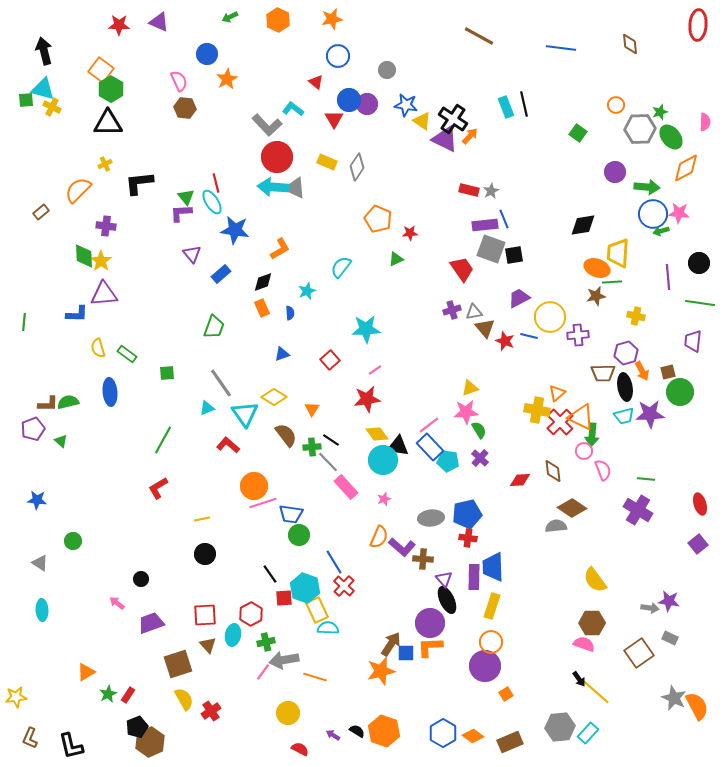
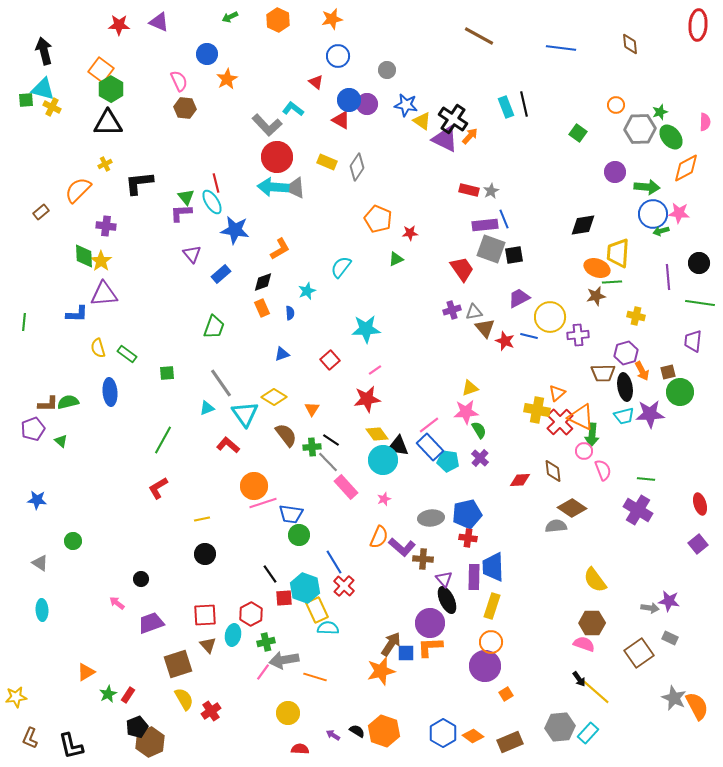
red triangle at (334, 119): moved 7 px right, 1 px down; rotated 30 degrees counterclockwise
red semicircle at (300, 749): rotated 24 degrees counterclockwise
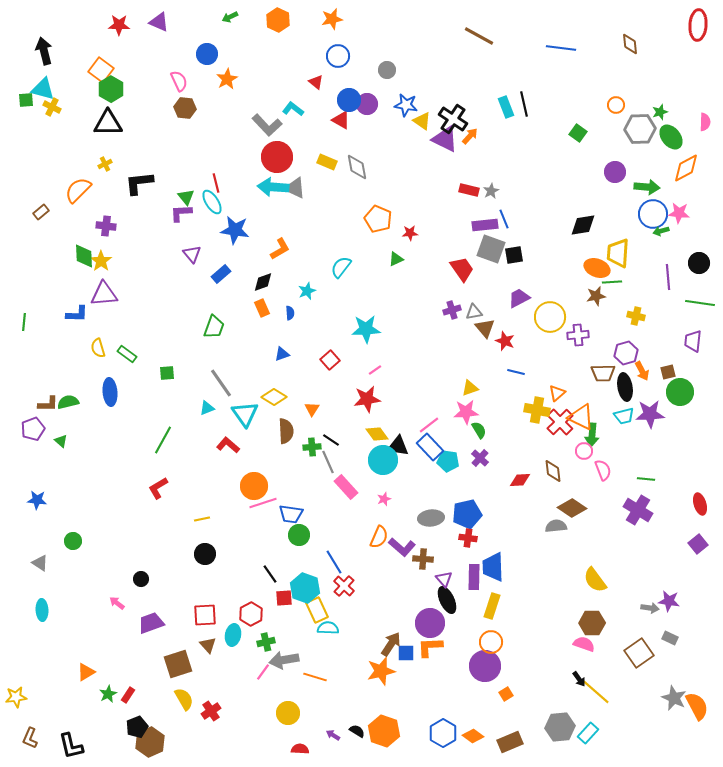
gray diamond at (357, 167): rotated 44 degrees counterclockwise
blue line at (529, 336): moved 13 px left, 36 px down
brown semicircle at (286, 435): moved 4 px up; rotated 35 degrees clockwise
gray line at (328, 462): rotated 20 degrees clockwise
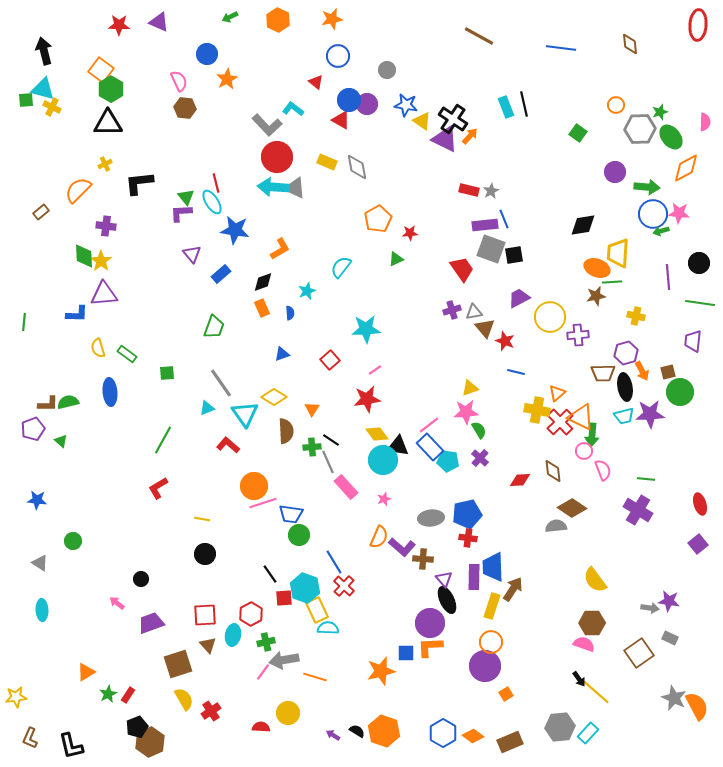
orange pentagon at (378, 219): rotated 20 degrees clockwise
yellow line at (202, 519): rotated 21 degrees clockwise
brown arrow at (391, 644): moved 122 px right, 55 px up
red semicircle at (300, 749): moved 39 px left, 22 px up
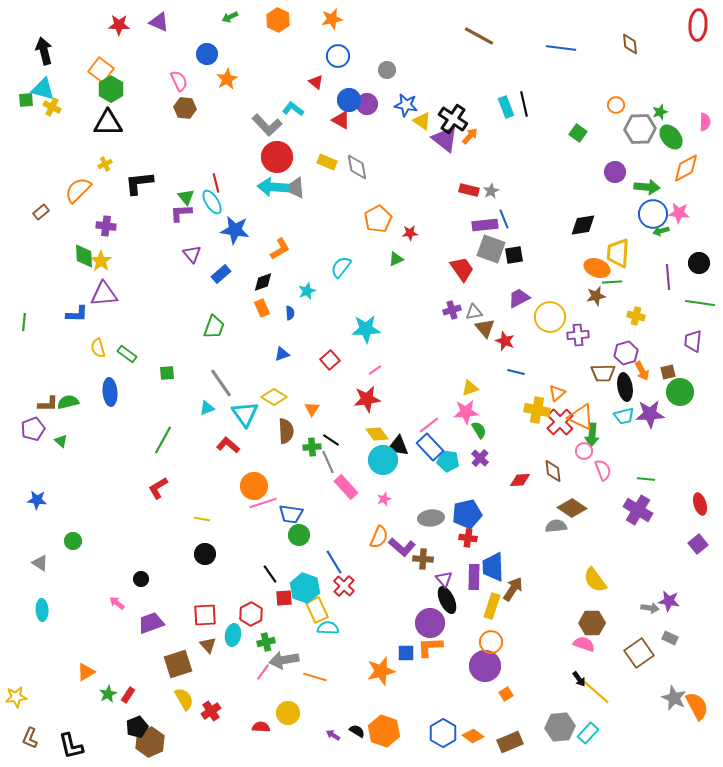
purple triangle at (445, 139): rotated 12 degrees clockwise
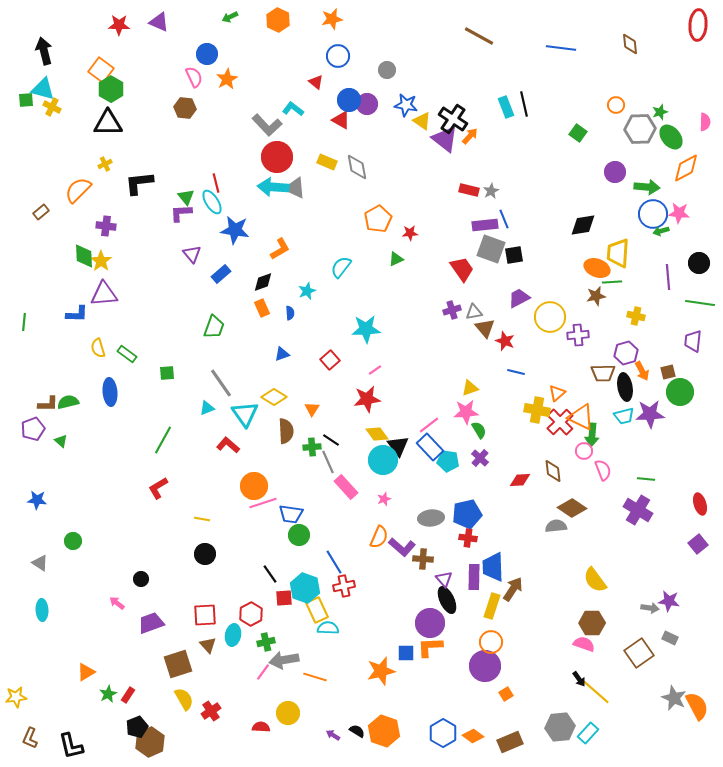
pink semicircle at (179, 81): moved 15 px right, 4 px up
black triangle at (398, 446): rotated 45 degrees clockwise
red cross at (344, 586): rotated 35 degrees clockwise
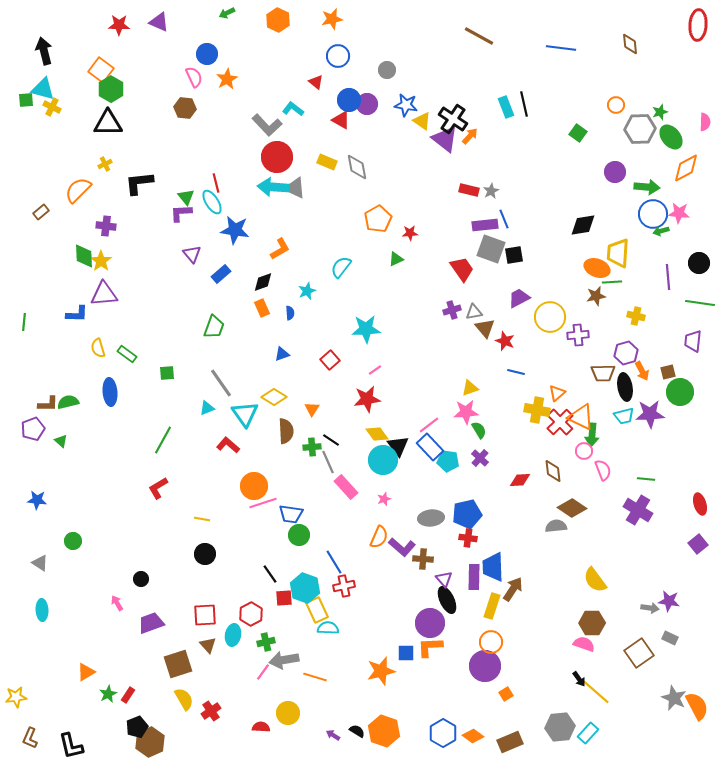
green arrow at (230, 17): moved 3 px left, 4 px up
pink arrow at (117, 603): rotated 21 degrees clockwise
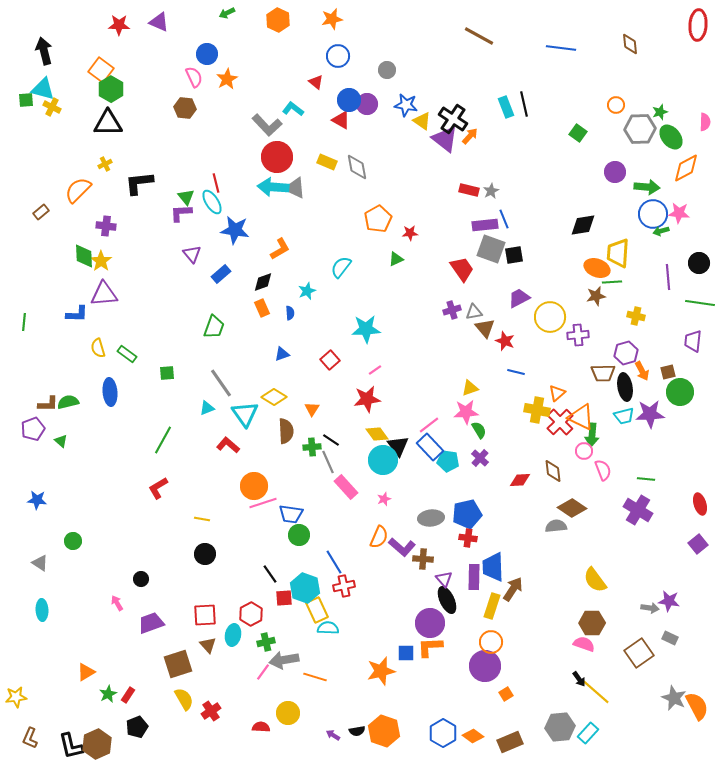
black semicircle at (357, 731): rotated 140 degrees clockwise
brown hexagon at (150, 742): moved 53 px left, 2 px down
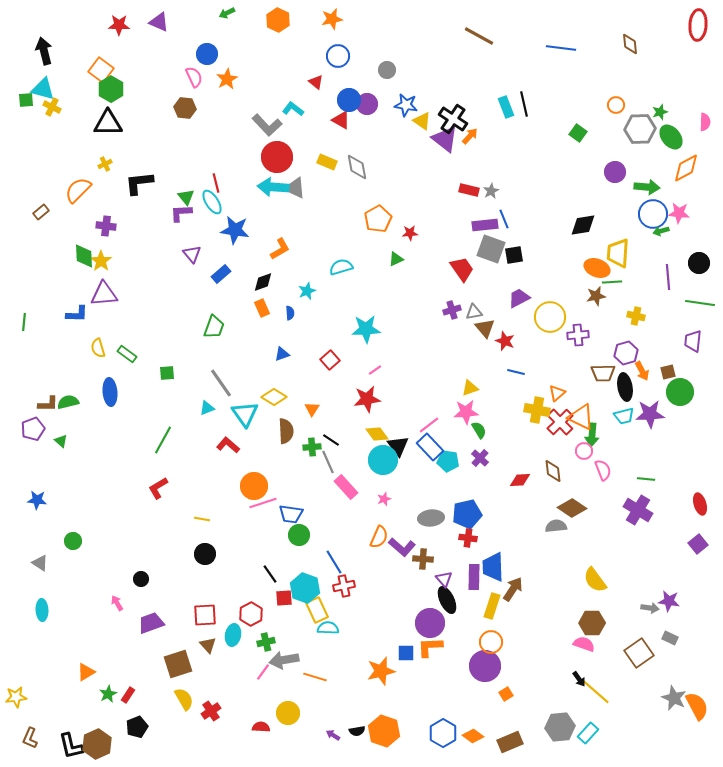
cyan semicircle at (341, 267): rotated 35 degrees clockwise
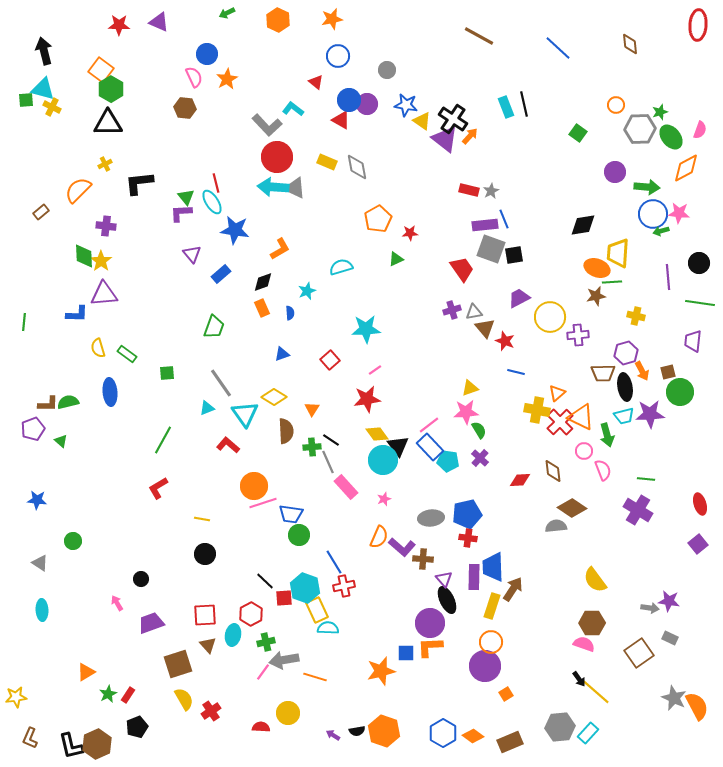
blue line at (561, 48): moved 3 px left; rotated 36 degrees clockwise
pink semicircle at (705, 122): moved 5 px left, 8 px down; rotated 18 degrees clockwise
green arrow at (592, 435): moved 15 px right; rotated 20 degrees counterclockwise
black line at (270, 574): moved 5 px left, 7 px down; rotated 12 degrees counterclockwise
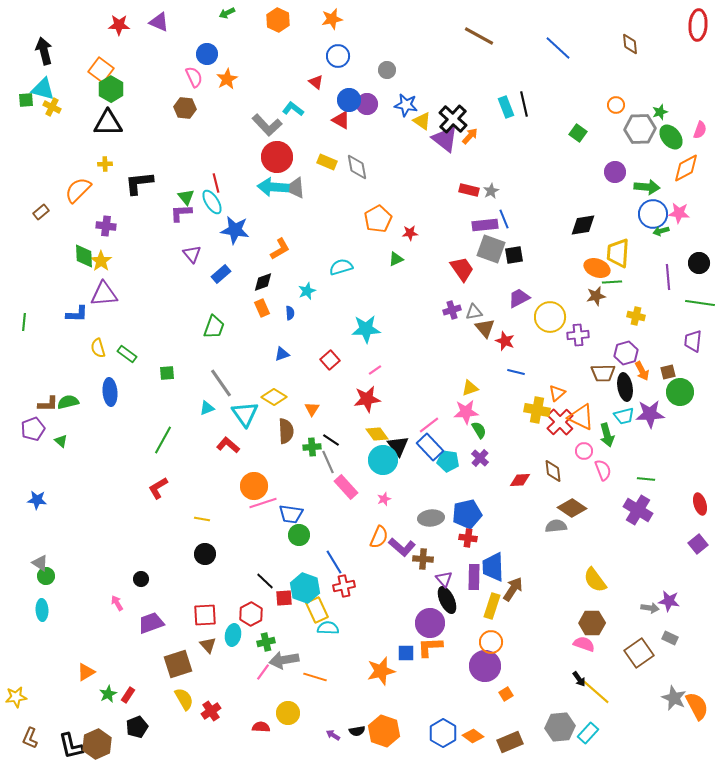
black cross at (453, 119): rotated 8 degrees clockwise
yellow cross at (105, 164): rotated 24 degrees clockwise
green circle at (73, 541): moved 27 px left, 35 px down
